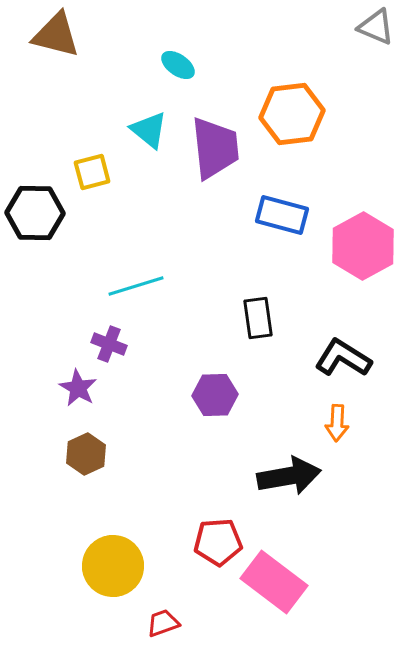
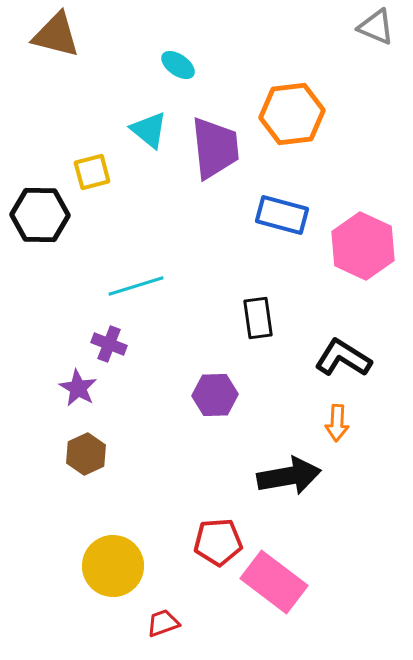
black hexagon: moved 5 px right, 2 px down
pink hexagon: rotated 6 degrees counterclockwise
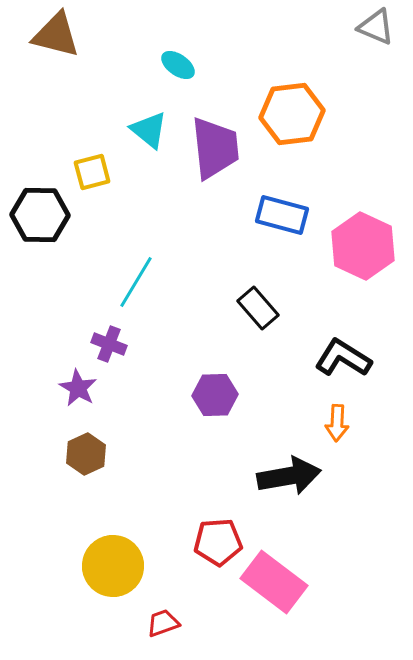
cyan line: moved 4 px up; rotated 42 degrees counterclockwise
black rectangle: moved 10 px up; rotated 33 degrees counterclockwise
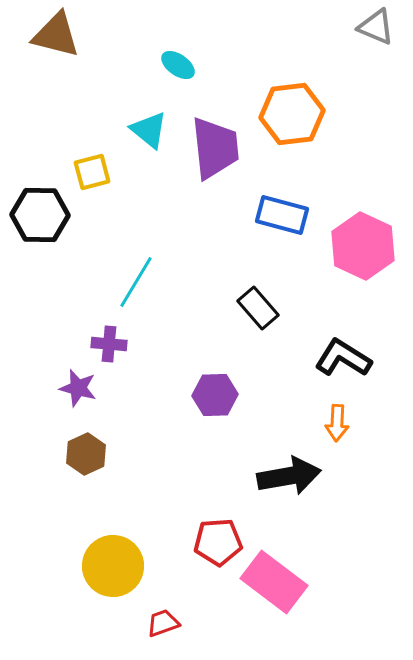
purple cross: rotated 16 degrees counterclockwise
purple star: rotated 15 degrees counterclockwise
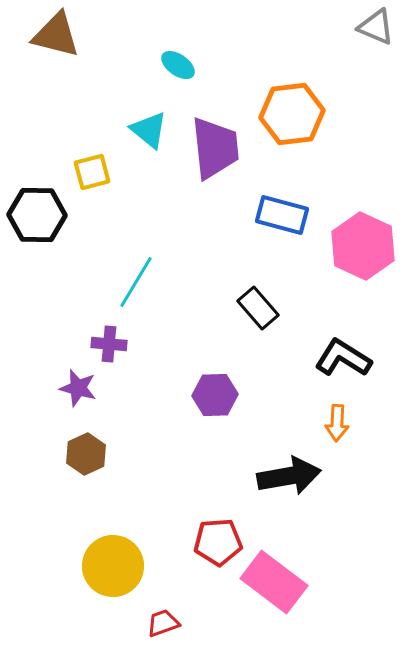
black hexagon: moved 3 px left
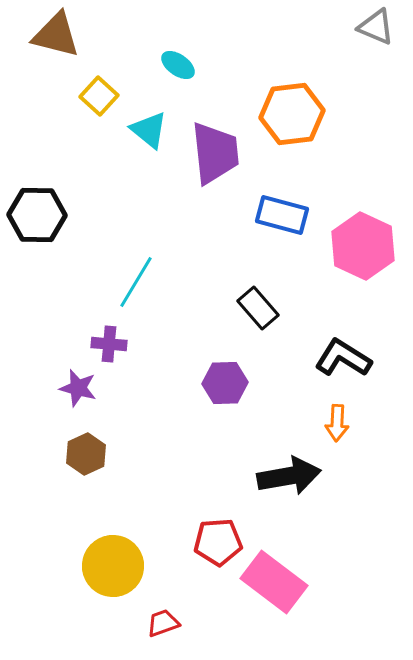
purple trapezoid: moved 5 px down
yellow square: moved 7 px right, 76 px up; rotated 33 degrees counterclockwise
purple hexagon: moved 10 px right, 12 px up
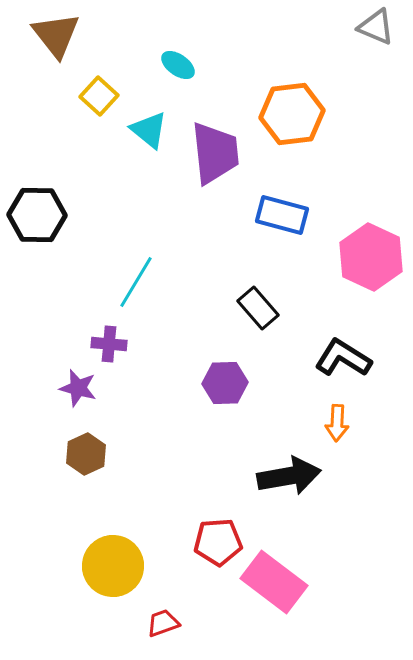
brown triangle: rotated 38 degrees clockwise
pink hexagon: moved 8 px right, 11 px down
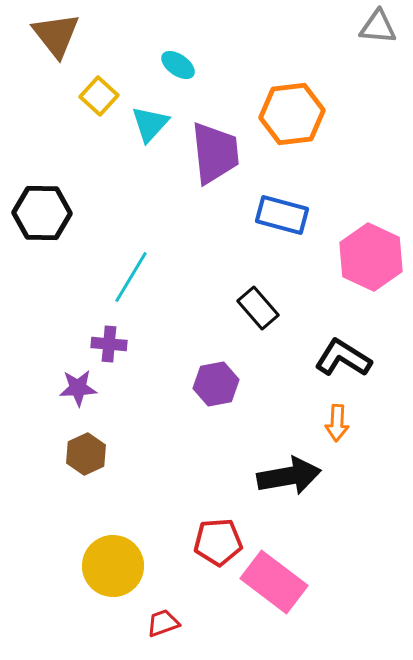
gray triangle: moved 2 px right; rotated 18 degrees counterclockwise
cyan triangle: moved 1 px right, 6 px up; rotated 33 degrees clockwise
black hexagon: moved 5 px right, 2 px up
cyan line: moved 5 px left, 5 px up
purple hexagon: moved 9 px left, 1 px down; rotated 9 degrees counterclockwise
purple star: rotated 18 degrees counterclockwise
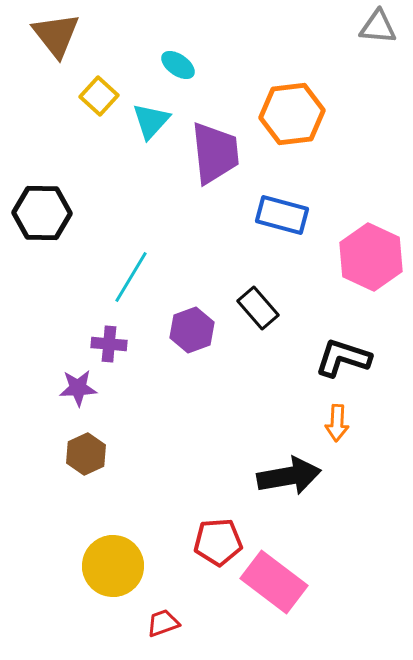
cyan triangle: moved 1 px right, 3 px up
black L-shape: rotated 14 degrees counterclockwise
purple hexagon: moved 24 px left, 54 px up; rotated 9 degrees counterclockwise
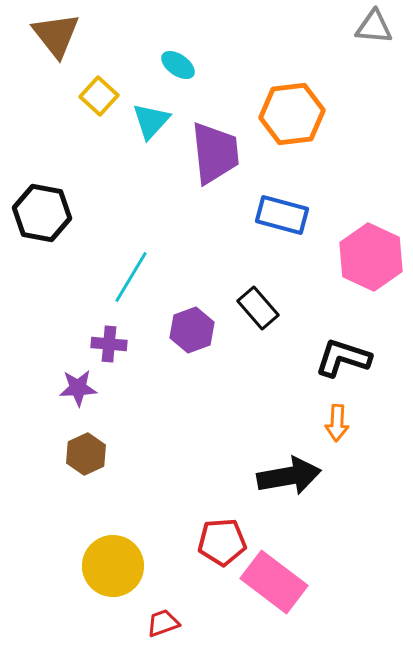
gray triangle: moved 4 px left
black hexagon: rotated 10 degrees clockwise
red pentagon: moved 4 px right
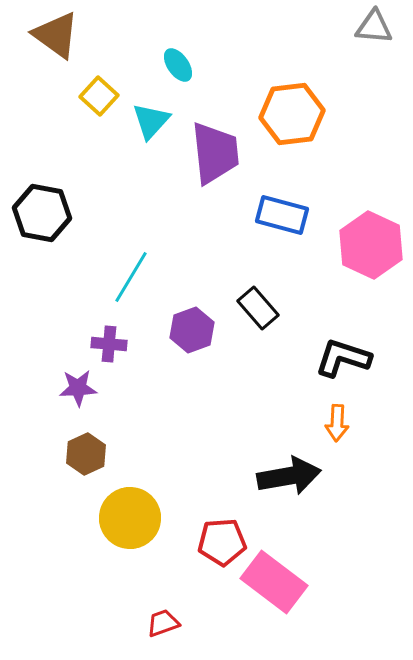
brown triangle: rotated 16 degrees counterclockwise
cyan ellipse: rotated 20 degrees clockwise
pink hexagon: moved 12 px up
yellow circle: moved 17 px right, 48 px up
